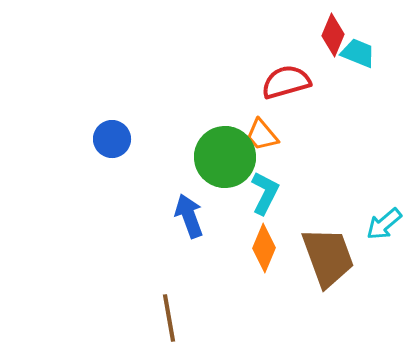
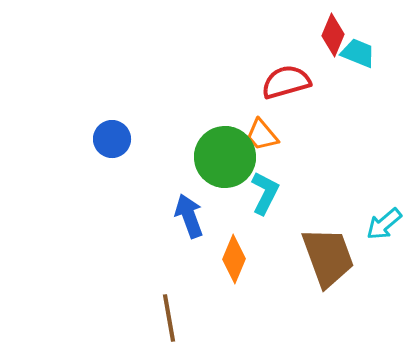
orange diamond: moved 30 px left, 11 px down
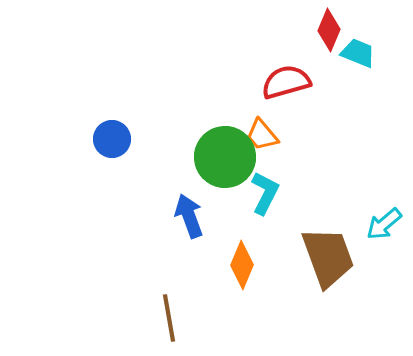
red diamond: moved 4 px left, 5 px up
orange diamond: moved 8 px right, 6 px down
